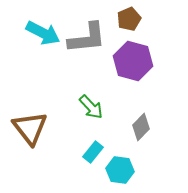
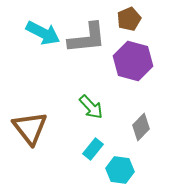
cyan rectangle: moved 3 px up
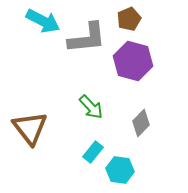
cyan arrow: moved 12 px up
gray diamond: moved 4 px up
cyan rectangle: moved 3 px down
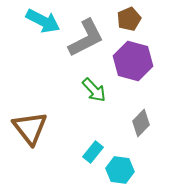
gray L-shape: moved 1 px left; rotated 21 degrees counterclockwise
green arrow: moved 3 px right, 17 px up
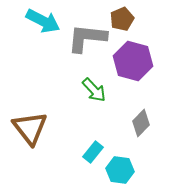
brown pentagon: moved 7 px left
gray L-shape: moved 1 px right; rotated 147 degrees counterclockwise
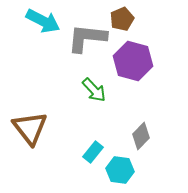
gray diamond: moved 13 px down
